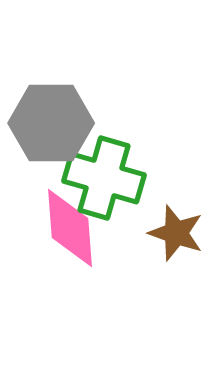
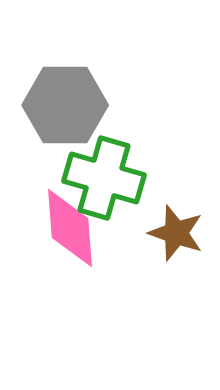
gray hexagon: moved 14 px right, 18 px up
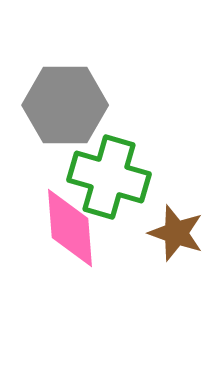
green cross: moved 5 px right, 1 px up
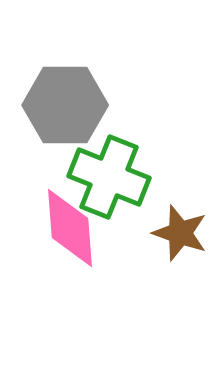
green cross: rotated 6 degrees clockwise
brown star: moved 4 px right
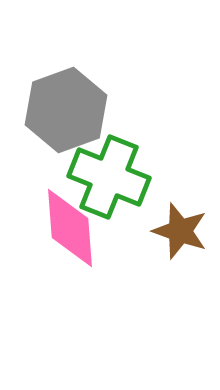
gray hexagon: moved 1 px right, 5 px down; rotated 20 degrees counterclockwise
brown star: moved 2 px up
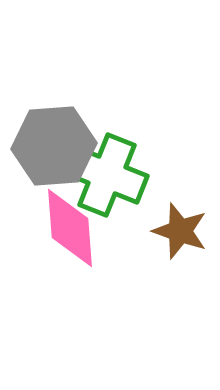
gray hexagon: moved 12 px left, 36 px down; rotated 16 degrees clockwise
green cross: moved 2 px left, 2 px up
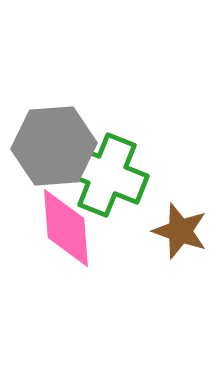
pink diamond: moved 4 px left
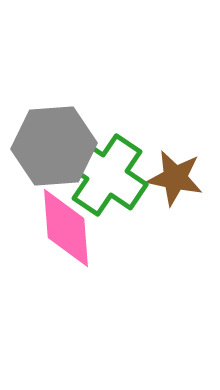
green cross: rotated 12 degrees clockwise
brown star: moved 5 px left, 53 px up; rotated 8 degrees counterclockwise
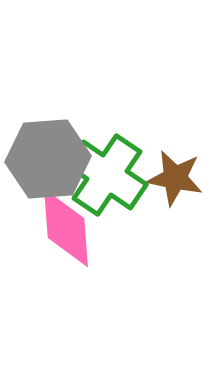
gray hexagon: moved 6 px left, 13 px down
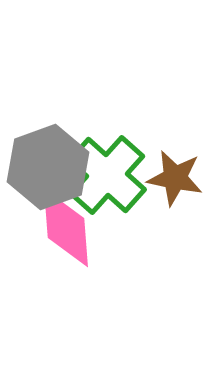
gray hexagon: moved 8 px down; rotated 16 degrees counterclockwise
green cross: rotated 8 degrees clockwise
